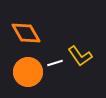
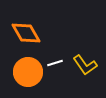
yellow L-shape: moved 5 px right, 9 px down
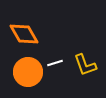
orange diamond: moved 2 px left, 1 px down
yellow L-shape: rotated 15 degrees clockwise
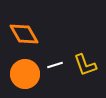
white line: moved 2 px down
orange circle: moved 3 px left, 2 px down
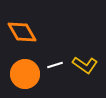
orange diamond: moved 2 px left, 2 px up
yellow L-shape: rotated 35 degrees counterclockwise
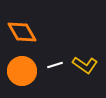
orange circle: moved 3 px left, 3 px up
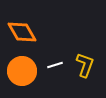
yellow L-shape: rotated 105 degrees counterclockwise
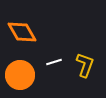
white line: moved 1 px left, 3 px up
orange circle: moved 2 px left, 4 px down
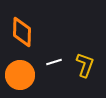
orange diamond: rotated 32 degrees clockwise
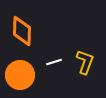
orange diamond: moved 1 px up
yellow L-shape: moved 3 px up
